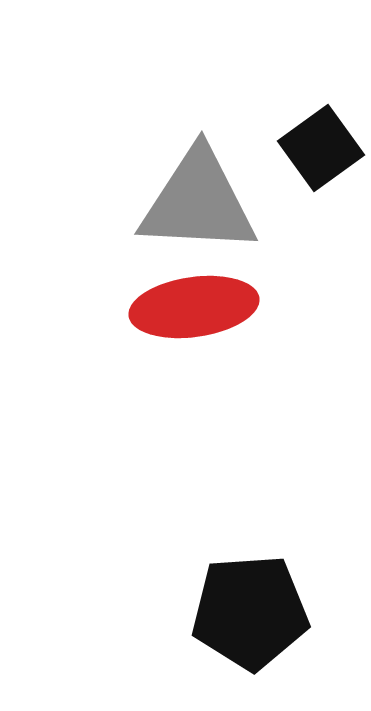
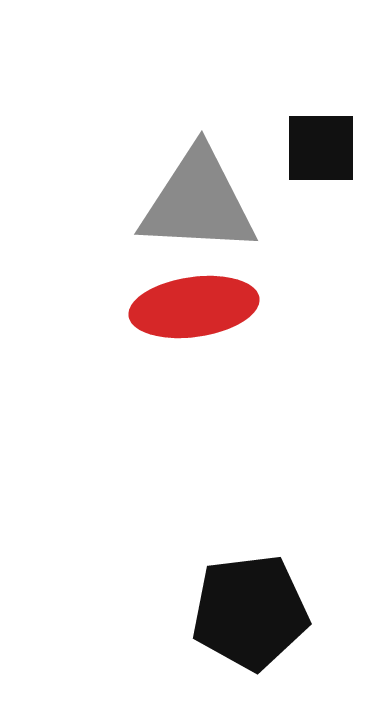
black square: rotated 36 degrees clockwise
black pentagon: rotated 3 degrees counterclockwise
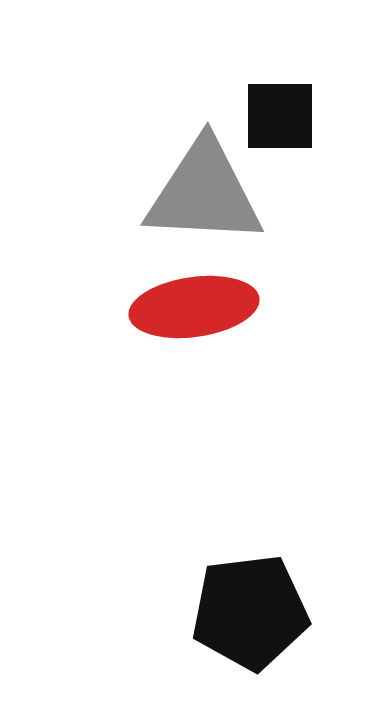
black square: moved 41 px left, 32 px up
gray triangle: moved 6 px right, 9 px up
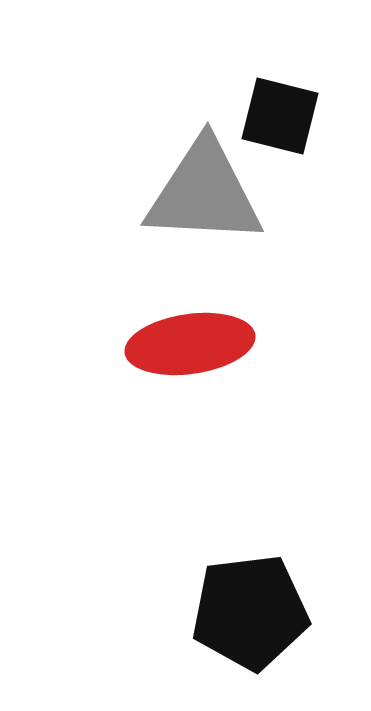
black square: rotated 14 degrees clockwise
red ellipse: moved 4 px left, 37 px down
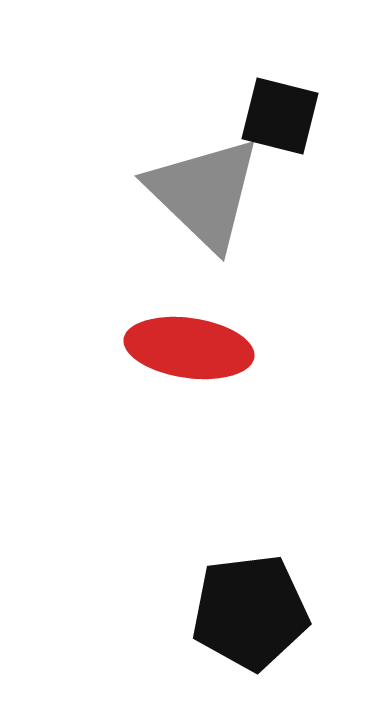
gray triangle: rotated 41 degrees clockwise
red ellipse: moved 1 px left, 4 px down; rotated 16 degrees clockwise
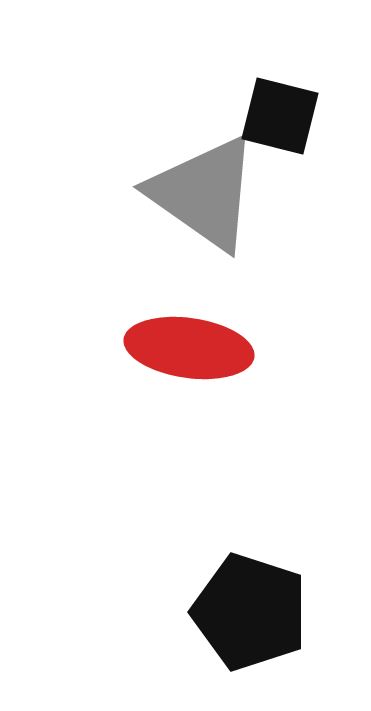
gray triangle: rotated 9 degrees counterclockwise
black pentagon: rotated 25 degrees clockwise
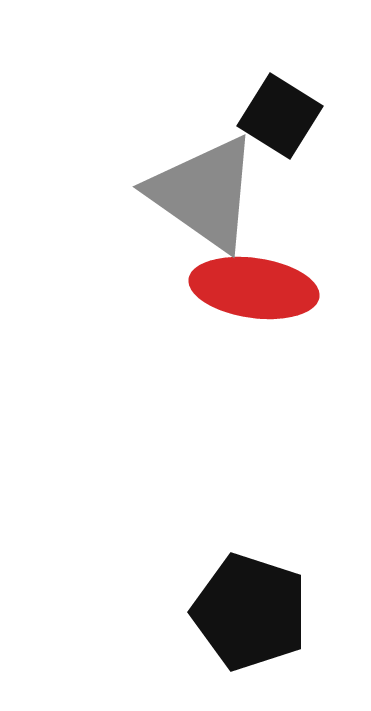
black square: rotated 18 degrees clockwise
red ellipse: moved 65 px right, 60 px up
